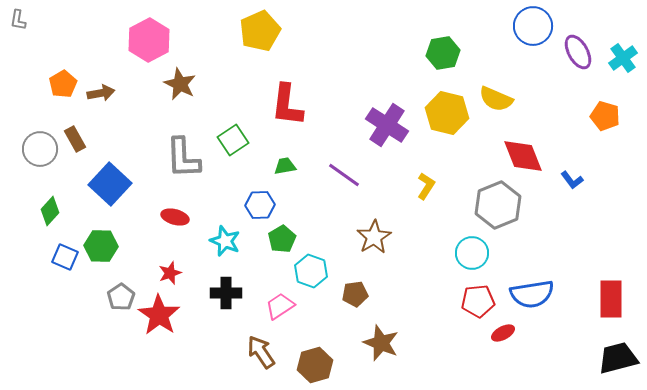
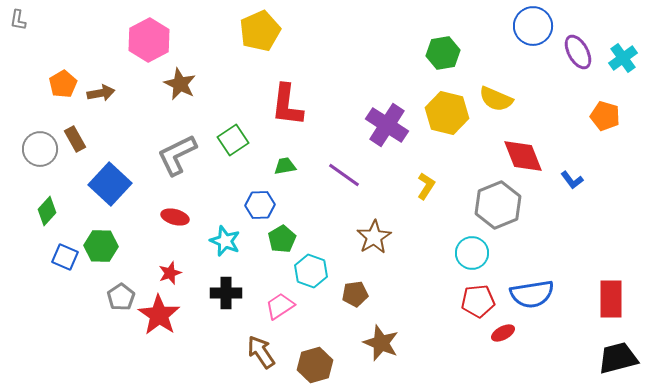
gray L-shape at (183, 158): moved 6 px left, 3 px up; rotated 66 degrees clockwise
green diamond at (50, 211): moved 3 px left
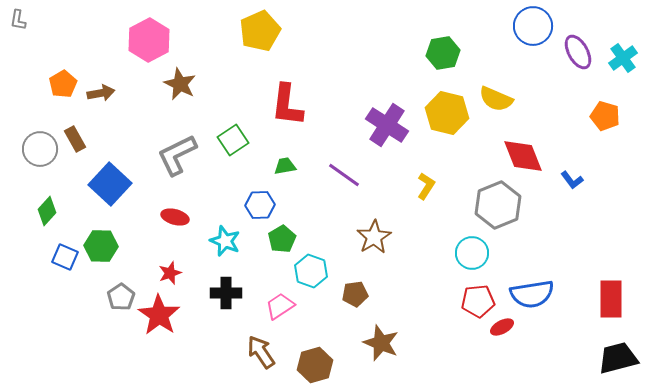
red ellipse at (503, 333): moved 1 px left, 6 px up
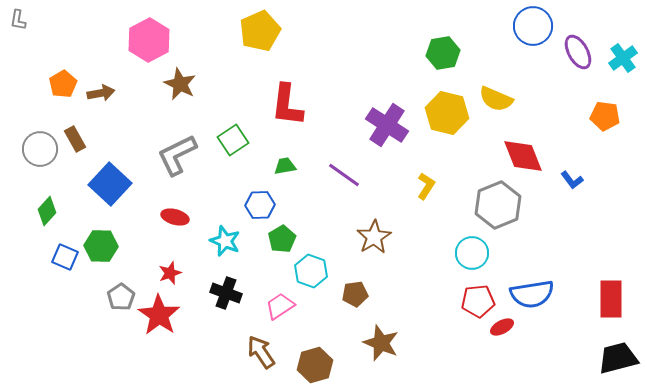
orange pentagon at (605, 116): rotated 8 degrees counterclockwise
black cross at (226, 293): rotated 20 degrees clockwise
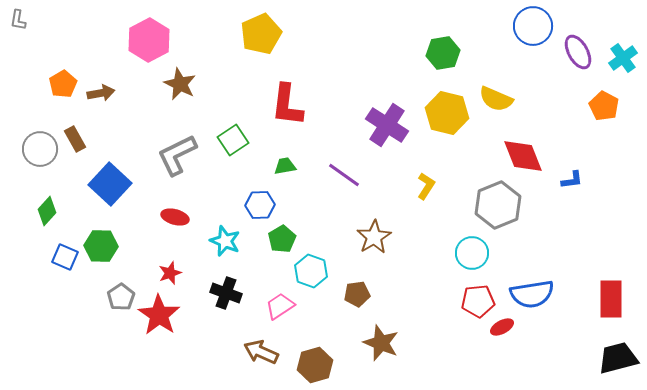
yellow pentagon at (260, 31): moved 1 px right, 3 px down
orange pentagon at (605, 116): moved 1 px left, 10 px up; rotated 20 degrees clockwise
blue L-shape at (572, 180): rotated 60 degrees counterclockwise
brown pentagon at (355, 294): moved 2 px right
brown arrow at (261, 352): rotated 32 degrees counterclockwise
